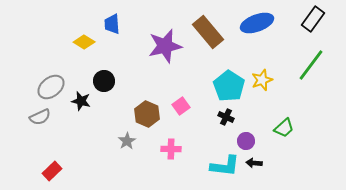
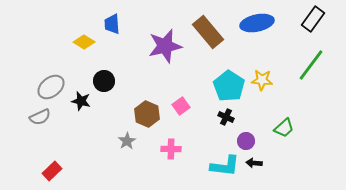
blue ellipse: rotated 8 degrees clockwise
yellow star: rotated 25 degrees clockwise
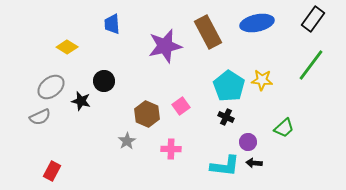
brown rectangle: rotated 12 degrees clockwise
yellow diamond: moved 17 px left, 5 px down
purple circle: moved 2 px right, 1 px down
red rectangle: rotated 18 degrees counterclockwise
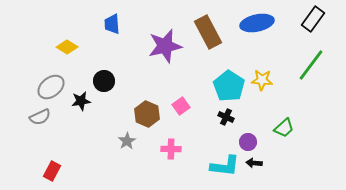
black star: rotated 24 degrees counterclockwise
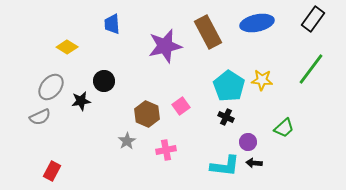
green line: moved 4 px down
gray ellipse: rotated 12 degrees counterclockwise
pink cross: moved 5 px left, 1 px down; rotated 12 degrees counterclockwise
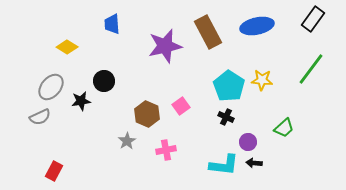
blue ellipse: moved 3 px down
cyan L-shape: moved 1 px left, 1 px up
red rectangle: moved 2 px right
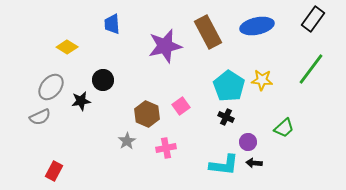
black circle: moved 1 px left, 1 px up
pink cross: moved 2 px up
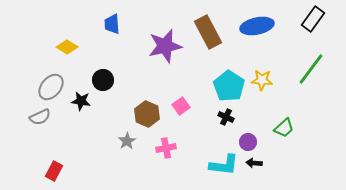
black star: rotated 18 degrees clockwise
